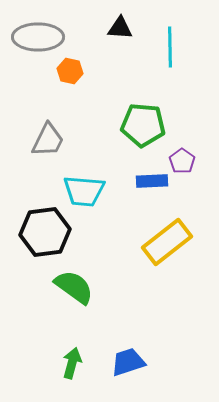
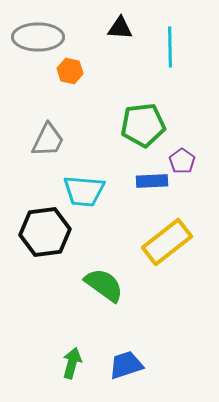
green pentagon: rotated 12 degrees counterclockwise
green semicircle: moved 30 px right, 2 px up
blue trapezoid: moved 2 px left, 3 px down
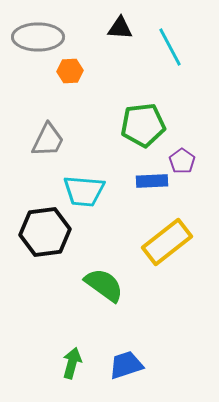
cyan line: rotated 27 degrees counterclockwise
orange hexagon: rotated 15 degrees counterclockwise
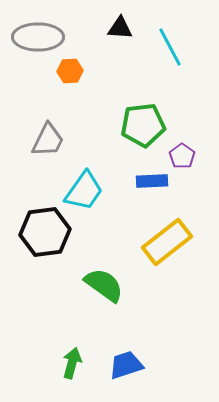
purple pentagon: moved 5 px up
cyan trapezoid: rotated 60 degrees counterclockwise
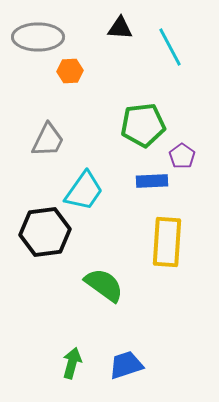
yellow rectangle: rotated 48 degrees counterclockwise
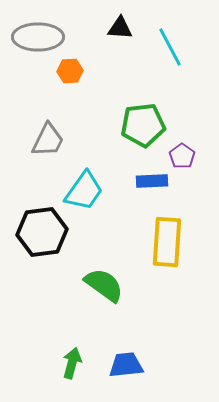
black hexagon: moved 3 px left
blue trapezoid: rotated 12 degrees clockwise
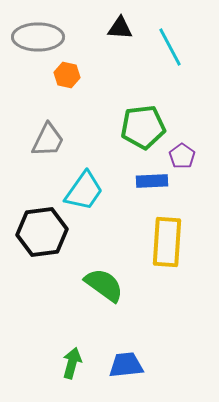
orange hexagon: moved 3 px left, 4 px down; rotated 15 degrees clockwise
green pentagon: moved 2 px down
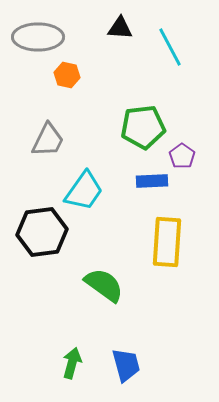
blue trapezoid: rotated 81 degrees clockwise
